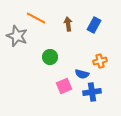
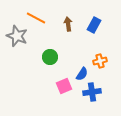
blue semicircle: rotated 72 degrees counterclockwise
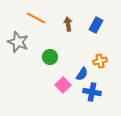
blue rectangle: moved 2 px right
gray star: moved 1 px right, 6 px down
pink square: moved 1 px left, 1 px up; rotated 21 degrees counterclockwise
blue cross: rotated 18 degrees clockwise
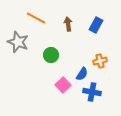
green circle: moved 1 px right, 2 px up
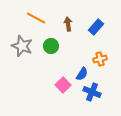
blue rectangle: moved 2 px down; rotated 14 degrees clockwise
gray star: moved 4 px right, 4 px down
green circle: moved 9 px up
orange cross: moved 2 px up
blue cross: rotated 12 degrees clockwise
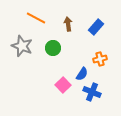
green circle: moved 2 px right, 2 px down
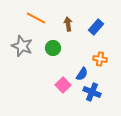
orange cross: rotated 24 degrees clockwise
